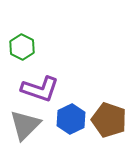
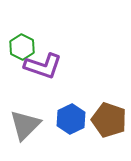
purple L-shape: moved 3 px right, 23 px up
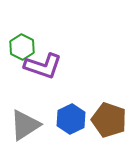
gray triangle: rotated 12 degrees clockwise
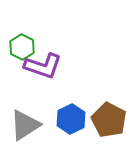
brown pentagon: rotated 8 degrees clockwise
